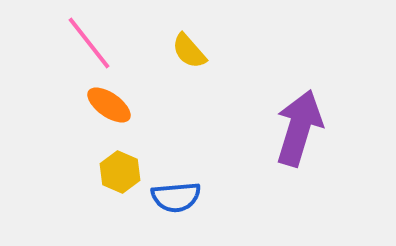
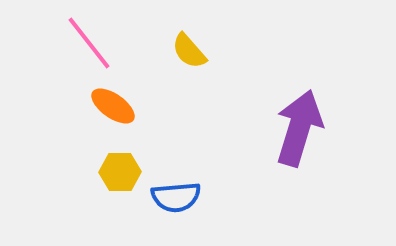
orange ellipse: moved 4 px right, 1 px down
yellow hexagon: rotated 24 degrees counterclockwise
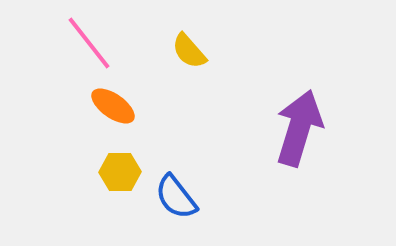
blue semicircle: rotated 57 degrees clockwise
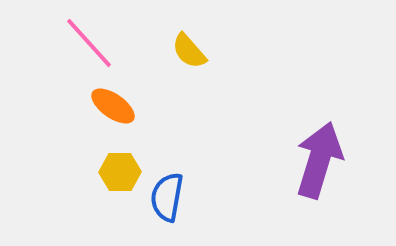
pink line: rotated 4 degrees counterclockwise
purple arrow: moved 20 px right, 32 px down
blue semicircle: moved 9 px left; rotated 48 degrees clockwise
